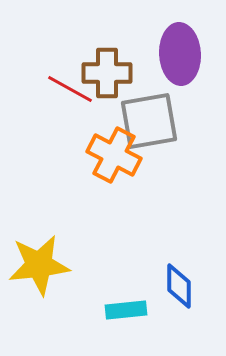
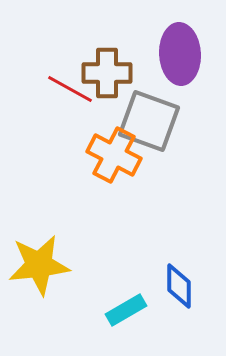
gray square: rotated 30 degrees clockwise
cyan rectangle: rotated 24 degrees counterclockwise
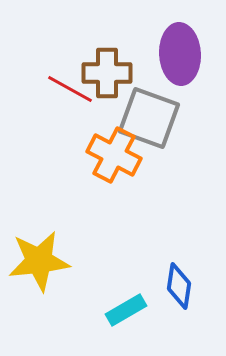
gray square: moved 3 px up
yellow star: moved 4 px up
blue diamond: rotated 9 degrees clockwise
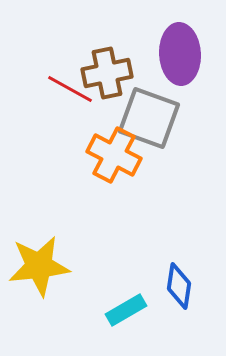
brown cross: rotated 12 degrees counterclockwise
yellow star: moved 5 px down
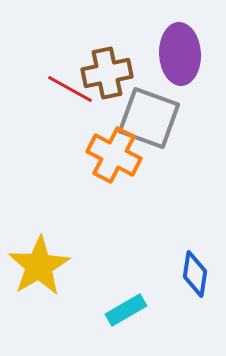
yellow star: rotated 24 degrees counterclockwise
blue diamond: moved 16 px right, 12 px up
